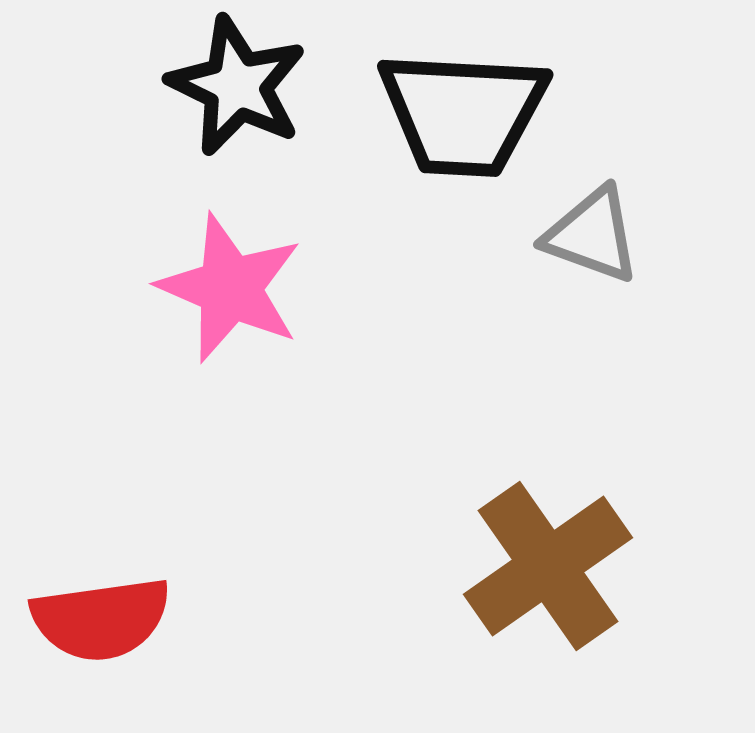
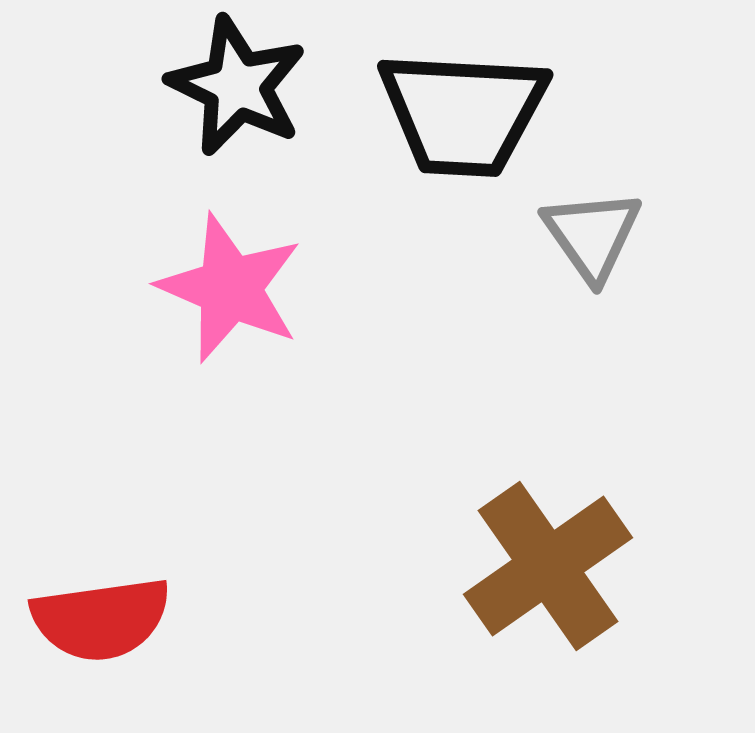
gray triangle: rotated 35 degrees clockwise
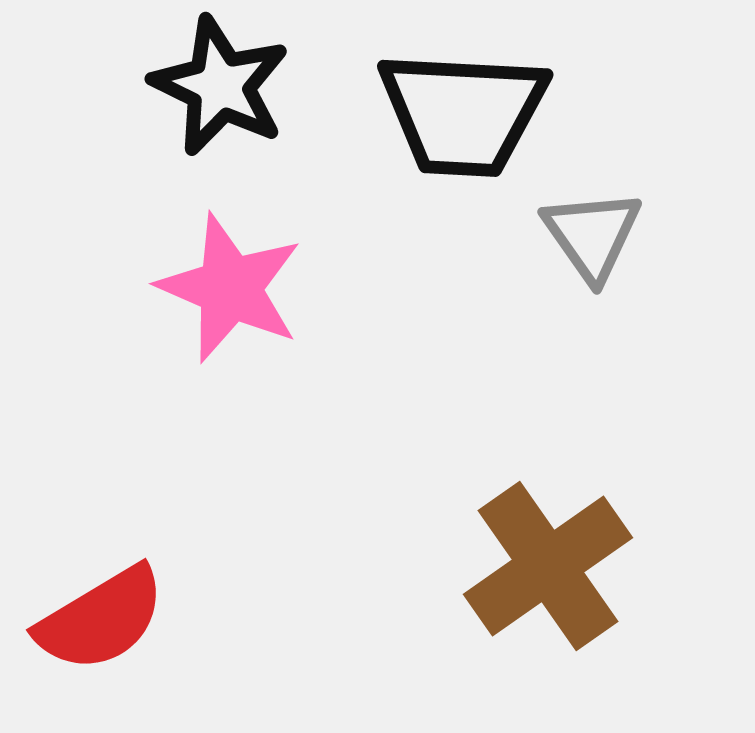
black star: moved 17 px left
red semicircle: rotated 23 degrees counterclockwise
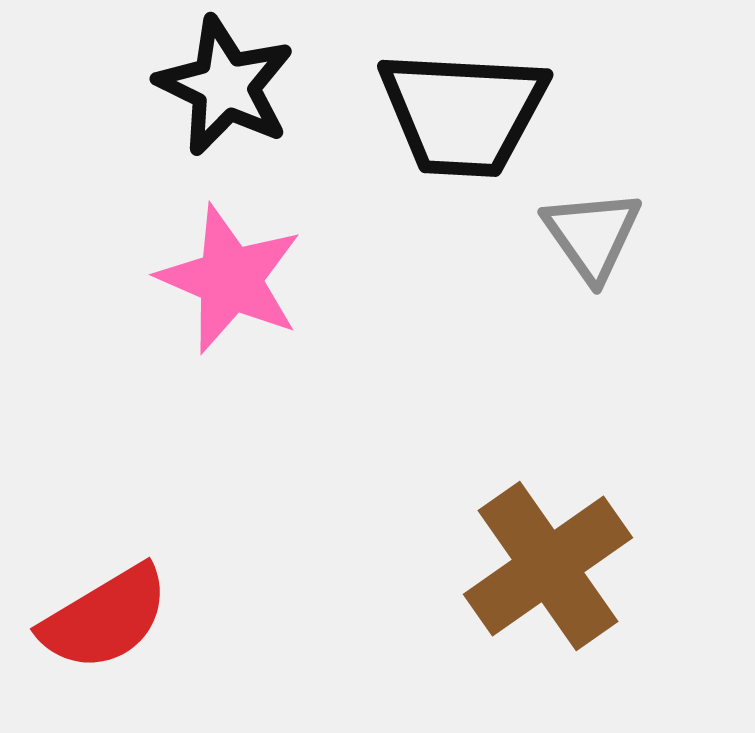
black star: moved 5 px right
pink star: moved 9 px up
red semicircle: moved 4 px right, 1 px up
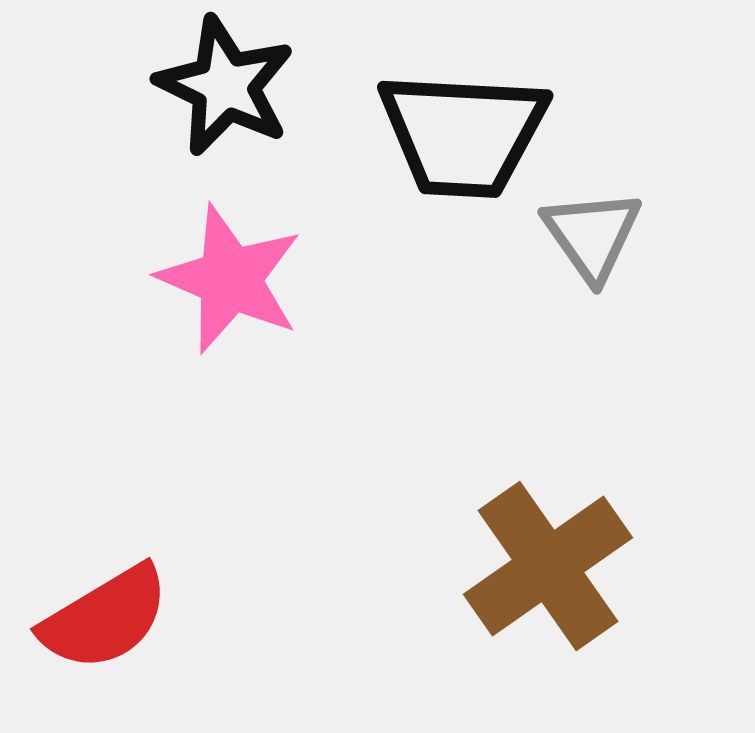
black trapezoid: moved 21 px down
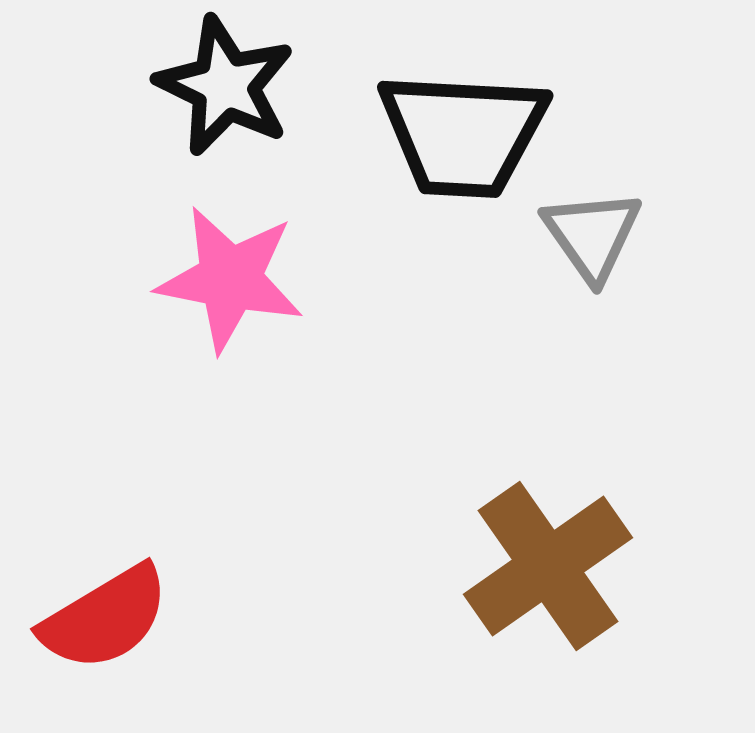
pink star: rotated 12 degrees counterclockwise
